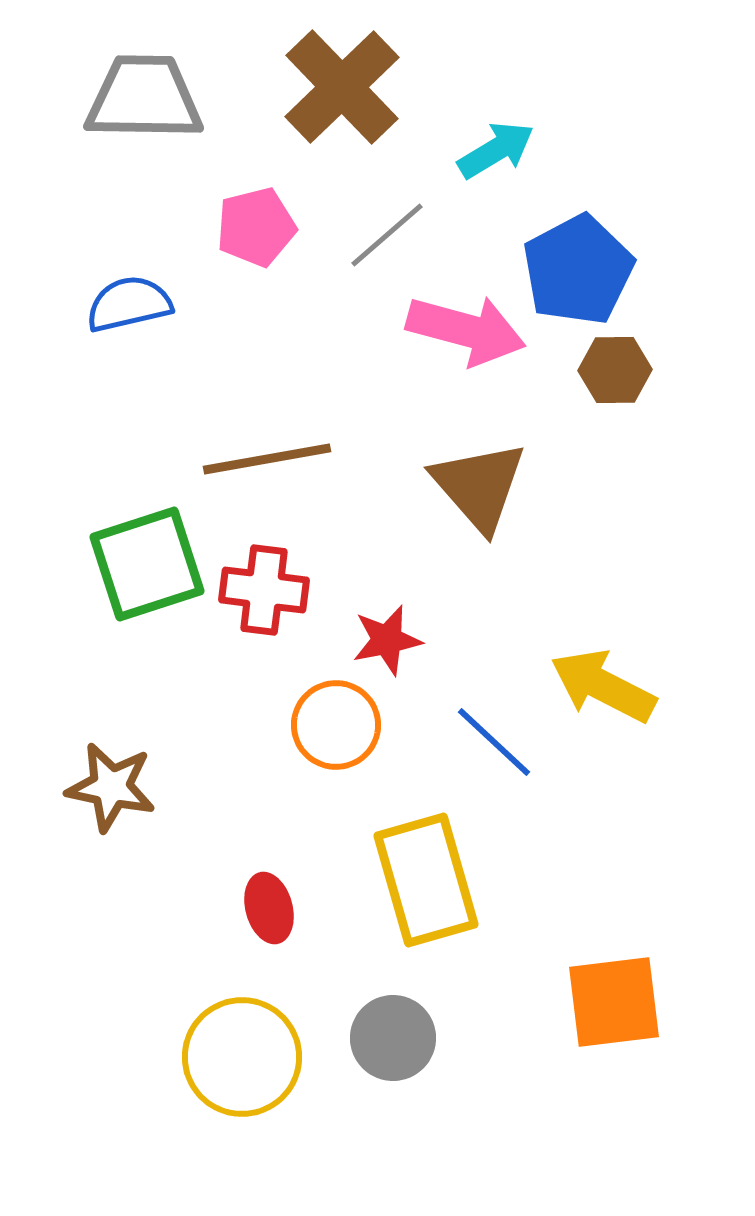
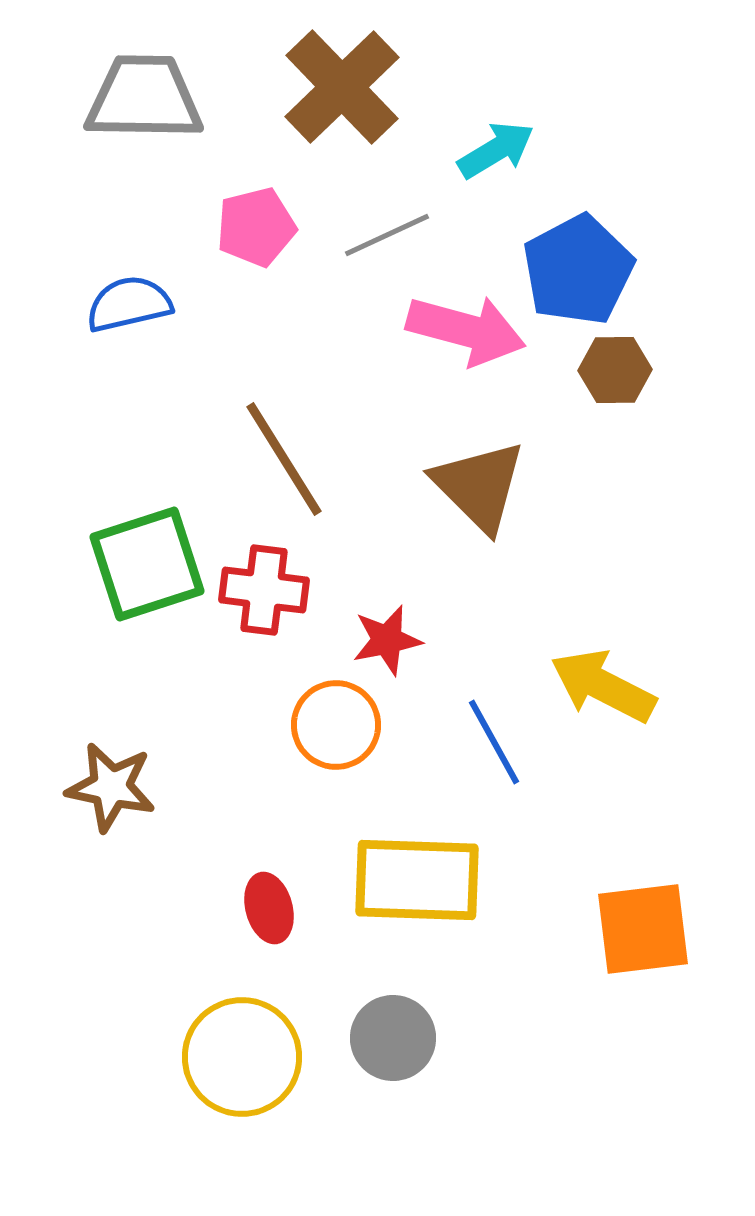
gray line: rotated 16 degrees clockwise
brown line: moved 17 px right; rotated 68 degrees clockwise
brown triangle: rotated 4 degrees counterclockwise
blue line: rotated 18 degrees clockwise
yellow rectangle: moved 9 px left; rotated 72 degrees counterclockwise
orange square: moved 29 px right, 73 px up
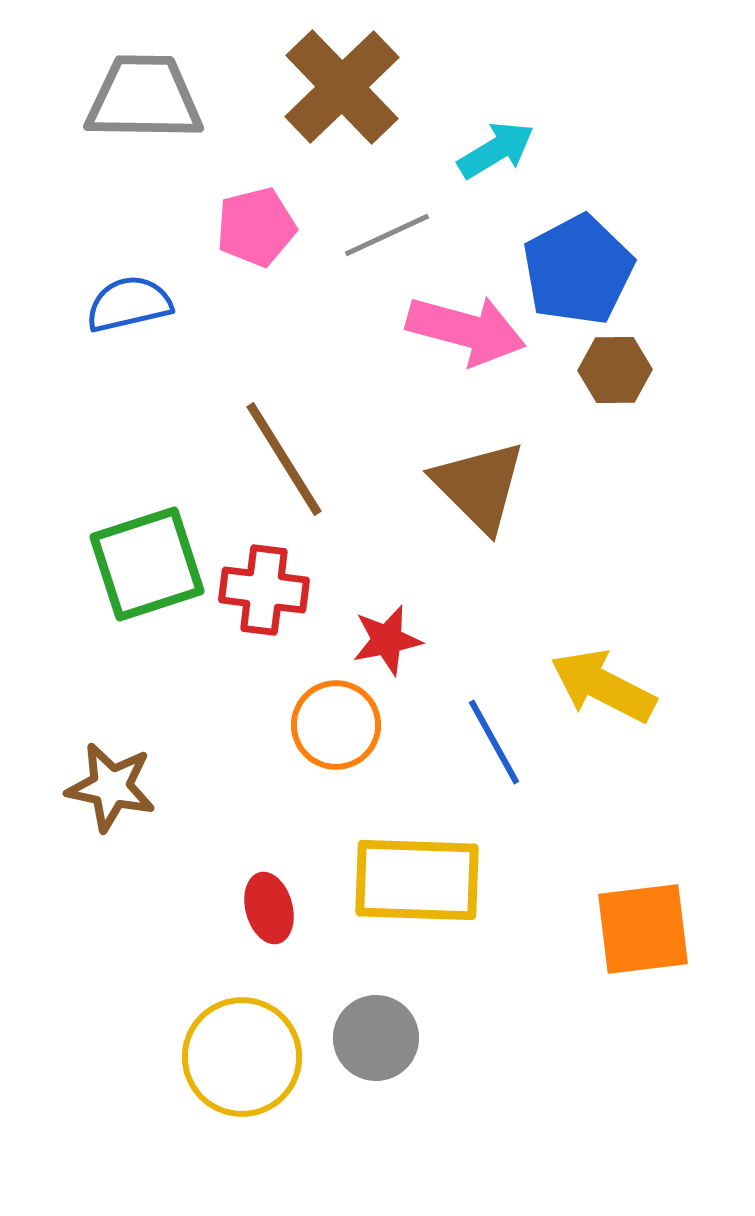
gray circle: moved 17 px left
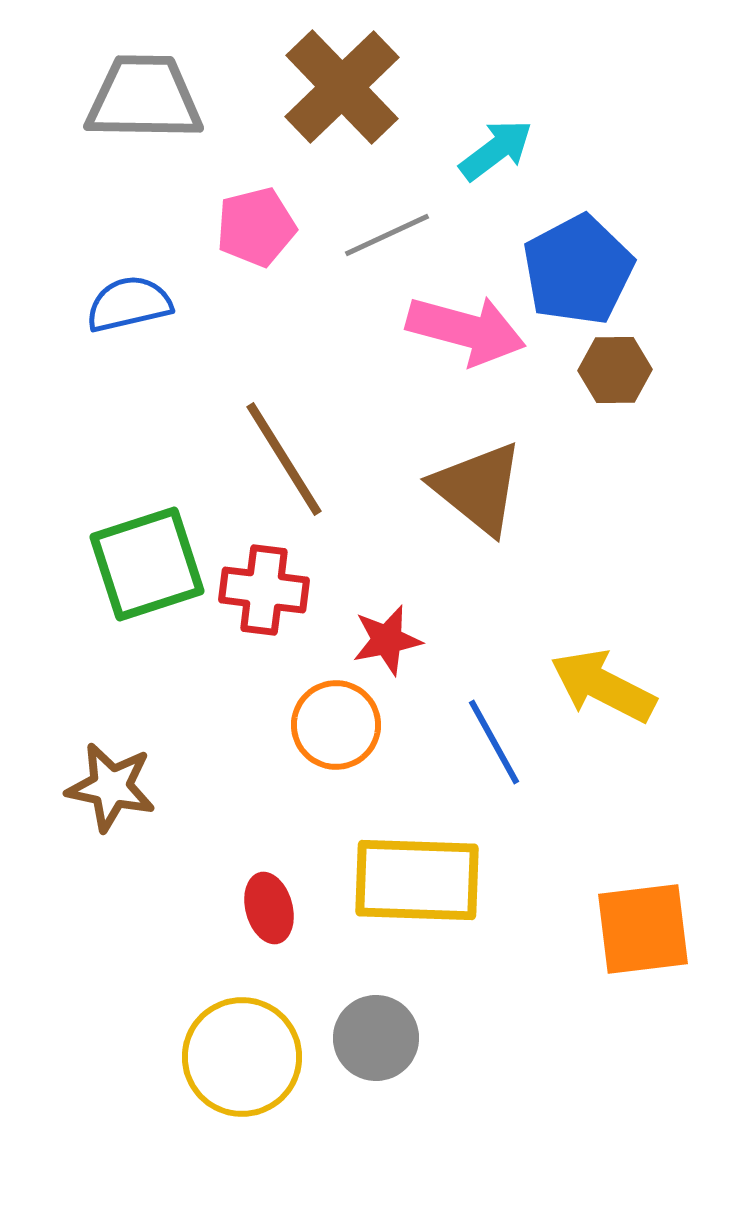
cyan arrow: rotated 6 degrees counterclockwise
brown triangle: moved 1 px left, 2 px down; rotated 6 degrees counterclockwise
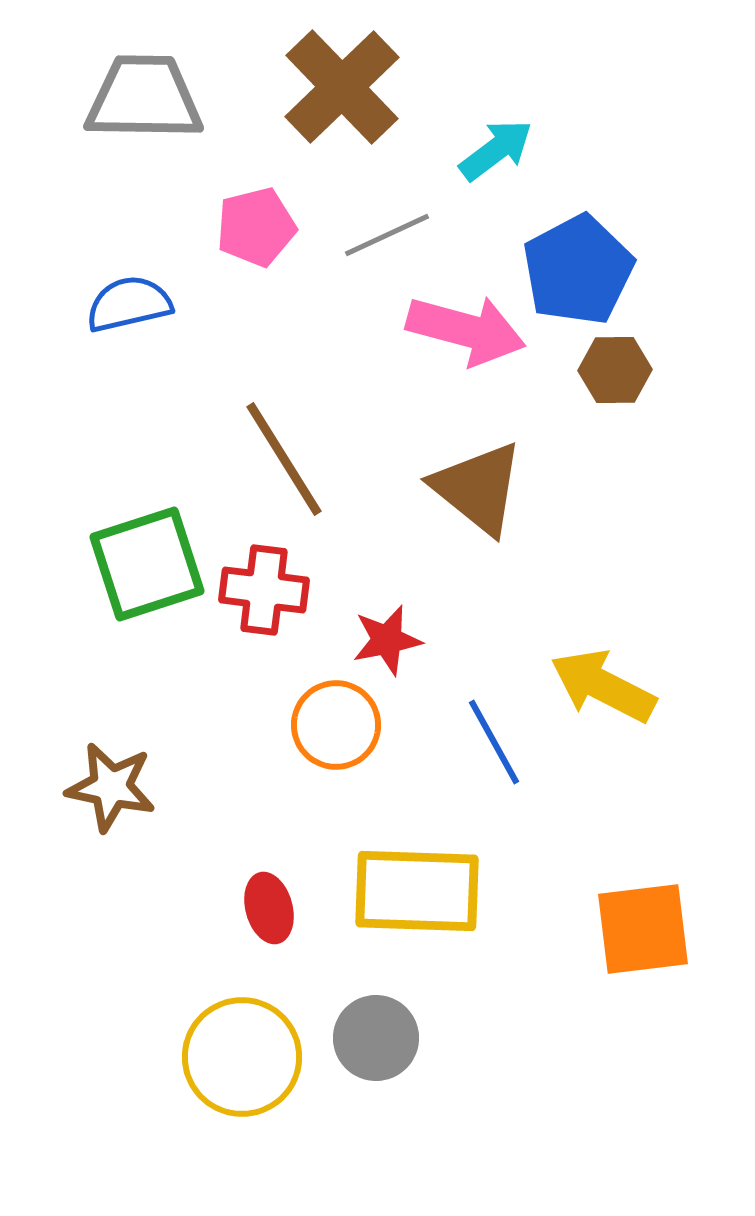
yellow rectangle: moved 11 px down
